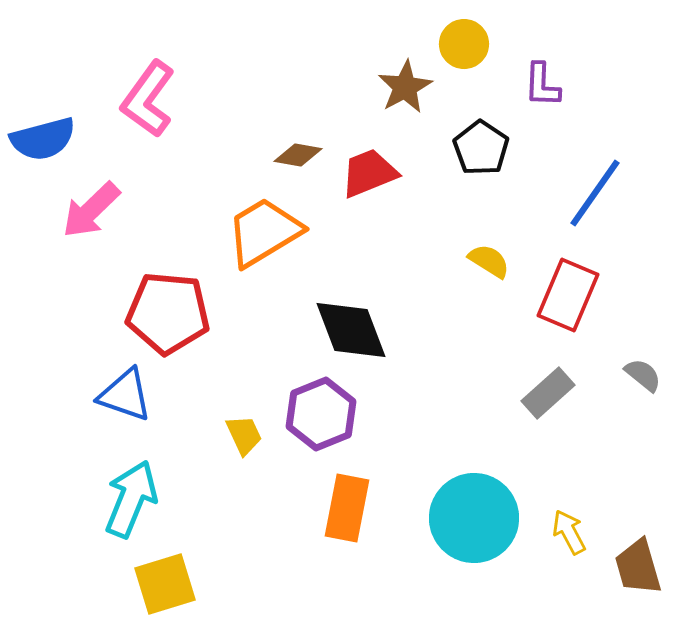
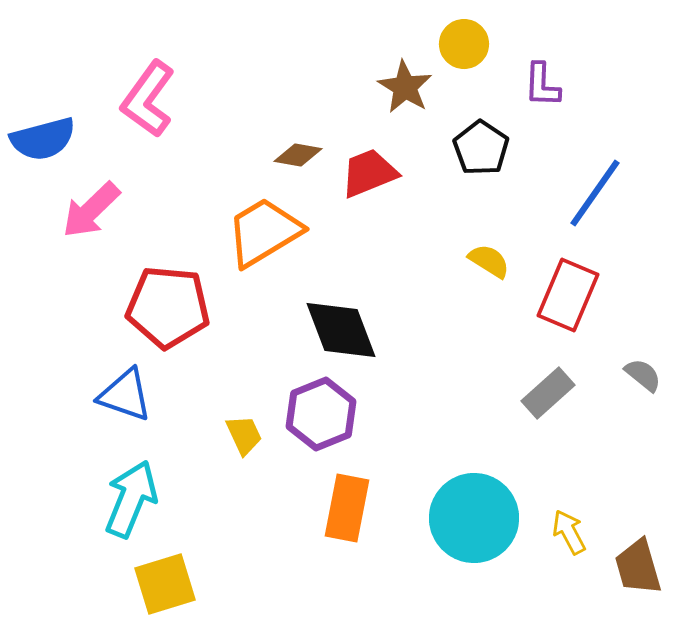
brown star: rotated 12 degrees counterclockwise
red pentagon: moved 6 px up
black diamond: moved 10 px left
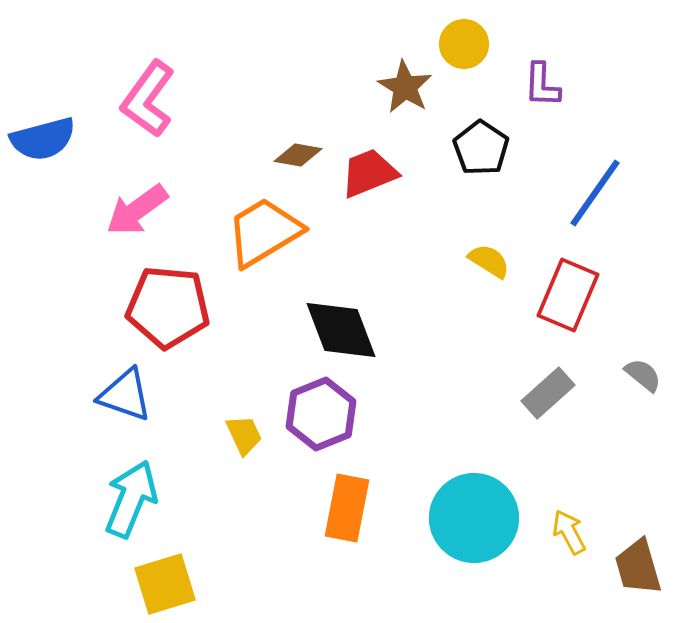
pink arrow: moved 46 px right; rotated 8 degrees clockwise
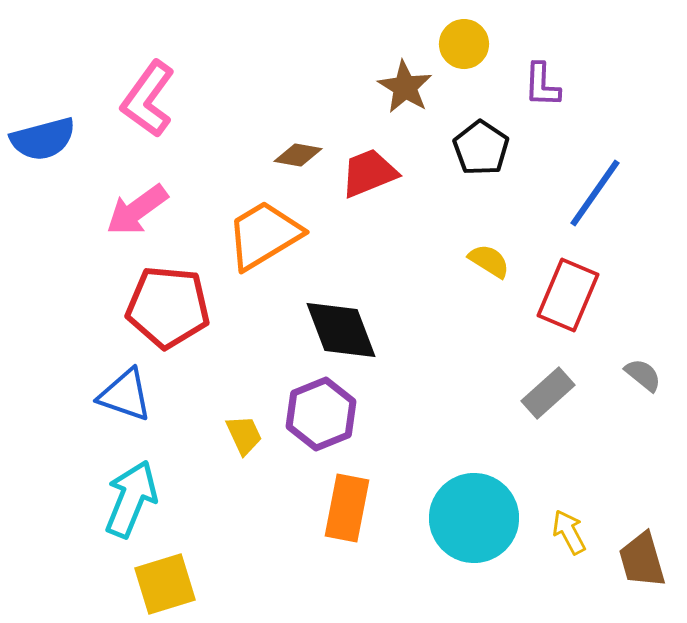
orange trapezoid: moved 3 px down
brown trapezoid: moved 4 px right, 7 px up
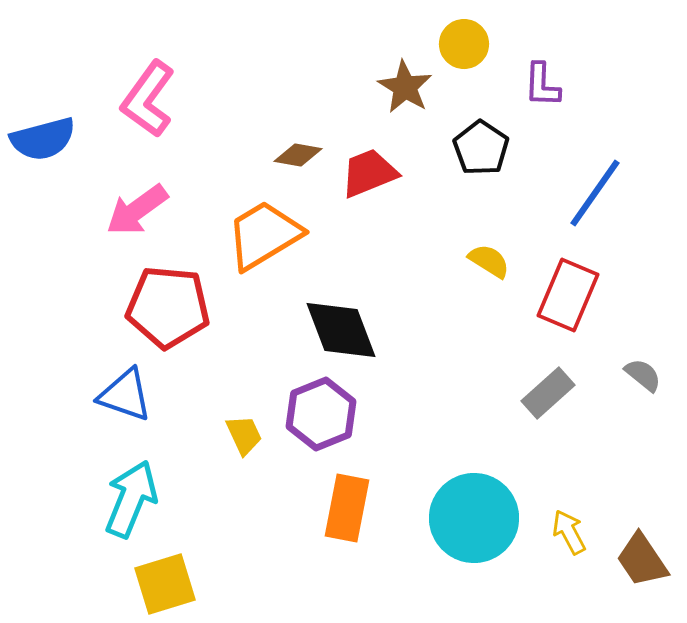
brown trapezoid: rotated 18 degrees counterclockwise
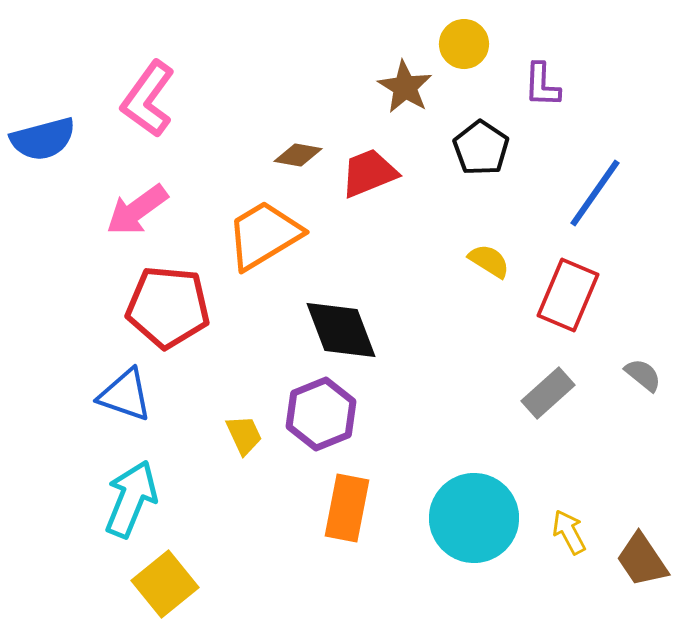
yellow square: rotated 22 degrees counterclockwise
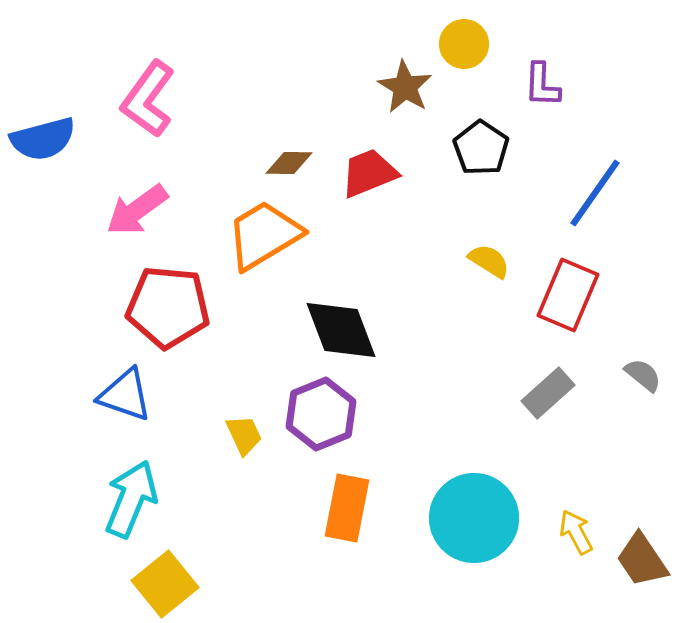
brown diamond: moved 9 px left, 8 px down; rotated 9 degrees counterclockwise
yellow arrow: moved 7 px right
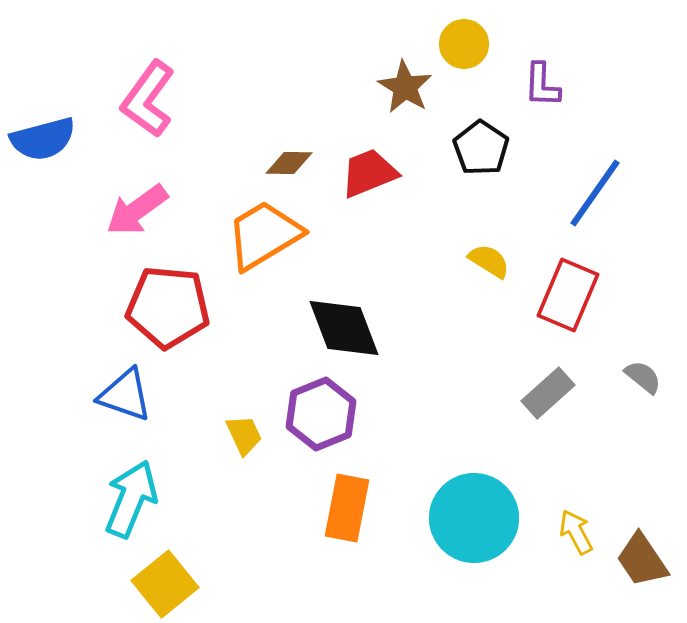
black diamond: moved 3 px right, 2 px up
gray semicircle: moved 2 px down
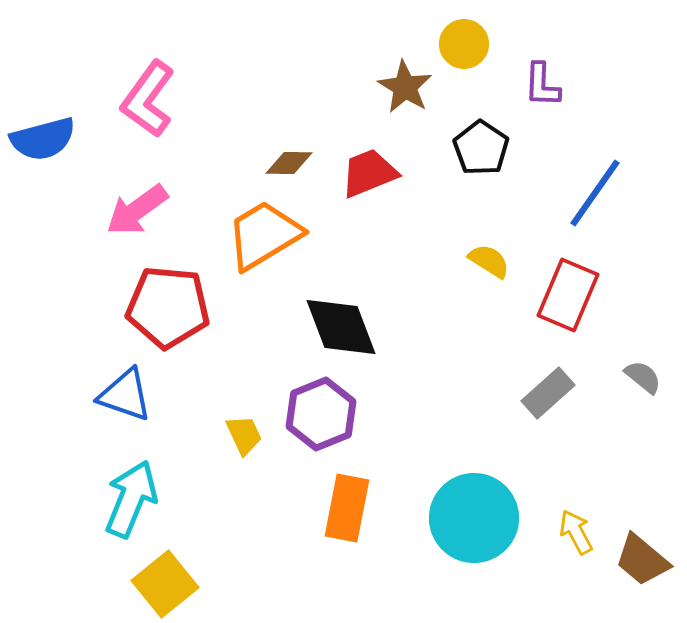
black diamond: moved 3 px left, 1 px up
brown trapezoid: rotated 16 degrees counterclockwise
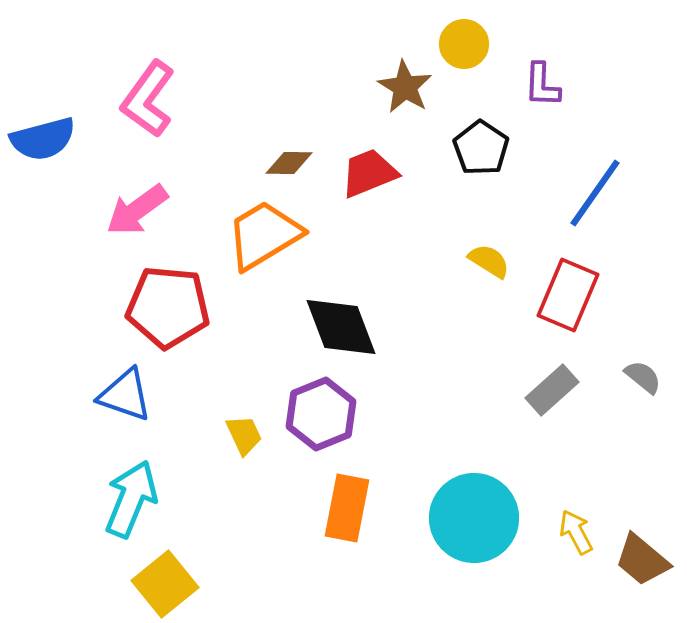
gray rectangle: moved 4 px right, 3 px up
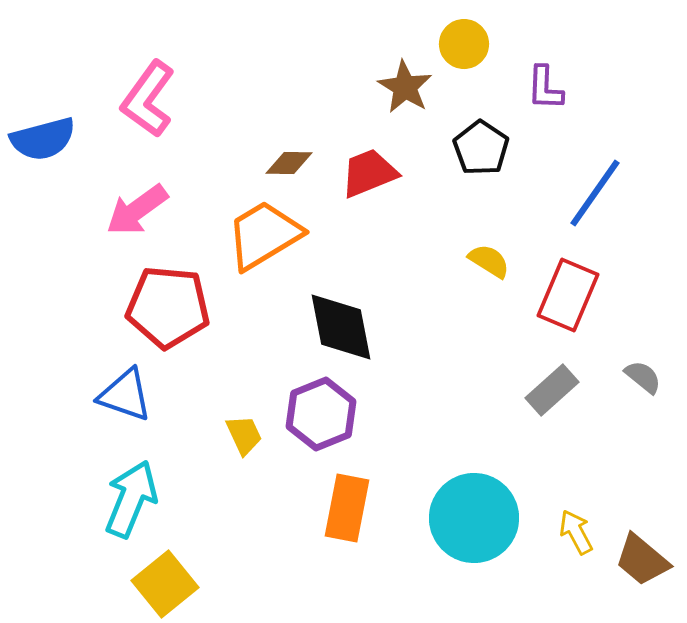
purple L-shape: moved 3 px right, 3 px down
black diamond: rotated 10 degrees clockwise
